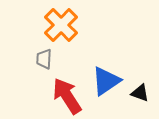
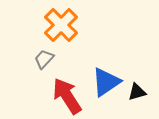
gray trapezoid: rotated 40 degrees clockwise
blue triangle: moved 1 px down
black triangle: moved 3 px left, 1 px up; rotated 36 degrees counterclockwise
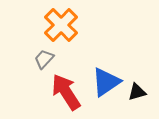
red arrow: moved 1 px left, 4 px up
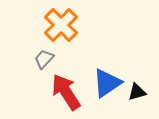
blue triangle: moved 1 px right, 1 px down
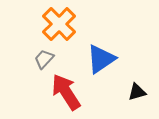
orange cross: moved 2 px left, 1 px up
blue triangle: moved 6 px left, 24 px up
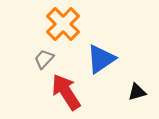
orange cross: moved 4 px right
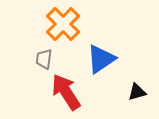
gray trapezoid: rotated 35 degrees counterclockwise
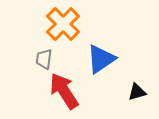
red arrow: moved 2 px left, 1 px up
